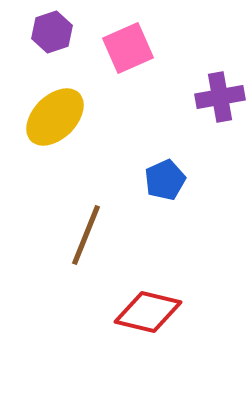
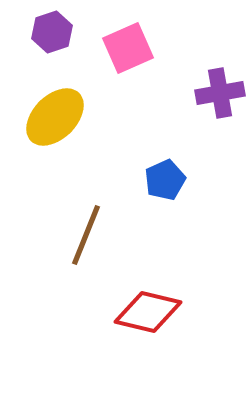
purple cross: moved 4 px up
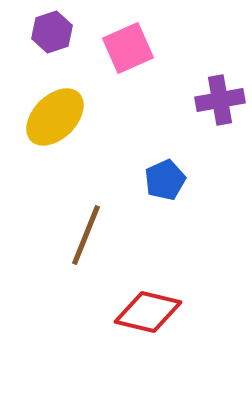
purple cross: moved 7 px down
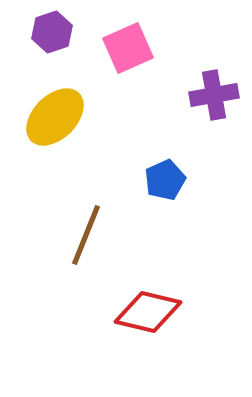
purple cross: moved 6 px left, 5 px up
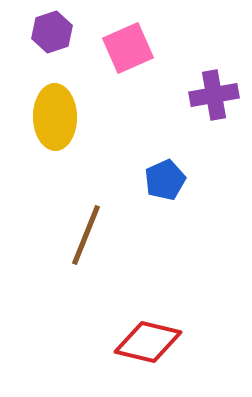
yellow ellipse: rotated 46 degrees counterclockwise
red diamond: moved 30 px down
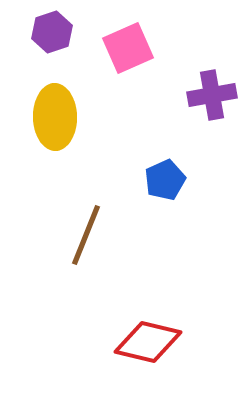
purple cross: moved 2 px left
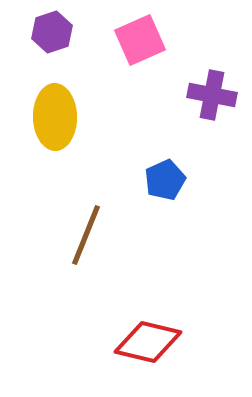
pink square: moved 12 px right, 8 px up
purple cross: rotated 21 degrees clockwise
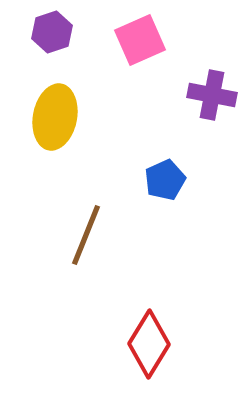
yellow ellipse: rotated 12 degrees clockwise
red diamond: moved 1 px right, 2 px down; rotated 72 degrees counterclockwise
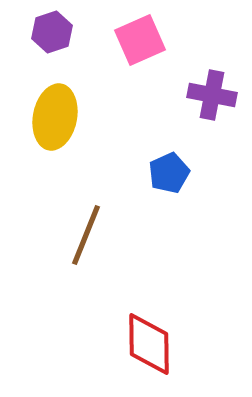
blue pentagon: moved 4 px right, 7 px up
red diamond: rotated 32 degrees counterclockwise
